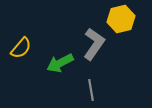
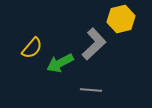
gray L-shape: rotated 12 degrees clockwise
yellow semicircle: moved 11 px right
gray line: rotated 75 degrees counterclockwise
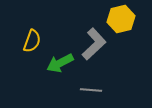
yellow semicircle: moved 7 px up; rotated 20 degrees counterclockwise
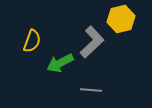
gray L-shape: moved 2 px left, 2 px up
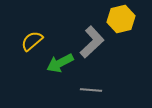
yellow semicircle: rotated 150 degrees counterclockwise
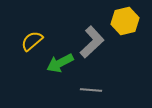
yellow hexagon: moved 4 px right, 2 px down
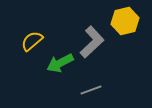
gray line: rotated 25 degrees counterclockwise
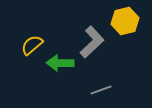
yellow semicircle: moved 4 px down
green arrow: rotated 28 degrees clockwise
gray line: moved 10 px right
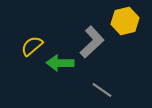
yellow semicircle: moved 1 px down
gray line: moved 1 px right; rotated 55 degrees clockwise
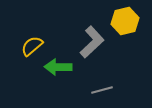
green arrow: moved 2 px left, 4 px down
gray line: rotated 50 degrees counterclockwise
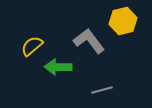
yellow hexagon: moved 2 px left
gray L-shape: moved 3 px left, 1 px up; rotated 84 degrees counterclockwise
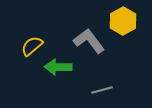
yellow hexagon: rotated 16 degrees counterclockwise
